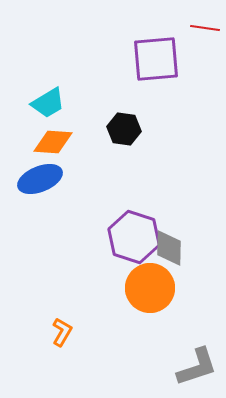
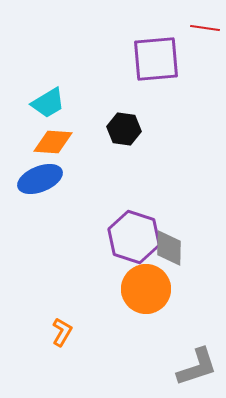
orange circle: moved 4 px left, 1 px down
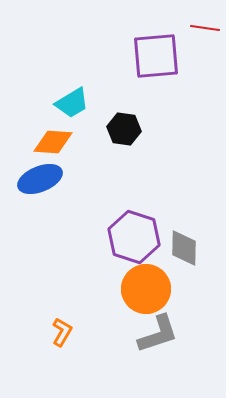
purple square: moved 3 px up
cyan trapezoid: moved 24 px right
gray diamond: moved 15 px right
gray L-shape: moved 39 px left, 33 px up
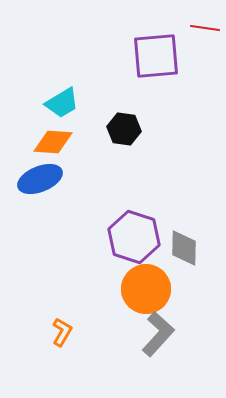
cyan trapezoid: moved 10 px left
gray L-shape: rotated 30 degrees counterclockwise
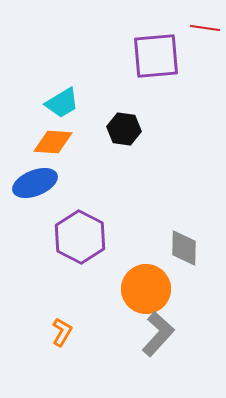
blue ellipse: moved 5 px left, 4 px down
purple hexagon: moved 54 px left; rotated 9 degrees clockwise
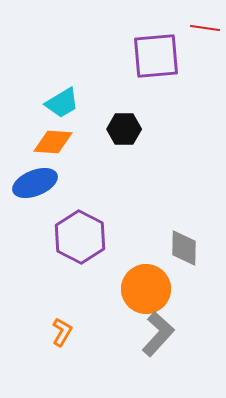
black hexagon: rotated 8 degrees counterclockwise
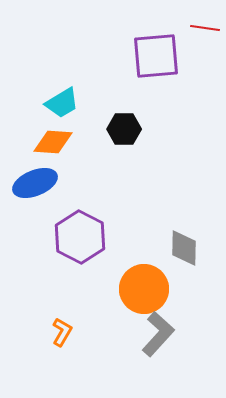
orange circle: moved 2 px left
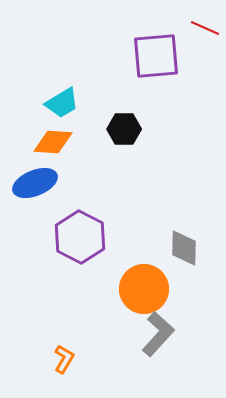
red line: rotated 16 degrees clockwise
orange L-shape: moved 2 px right, 27 px down
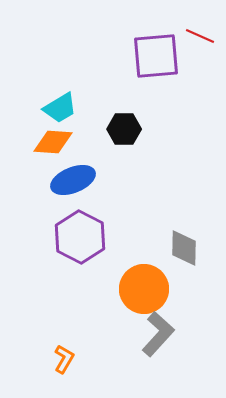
red line: moved 5 px left, 8 px down
cyan trapezoid: moved 2 px left, 5 px down
blue ellipse: moved 38 px right, 3 px up
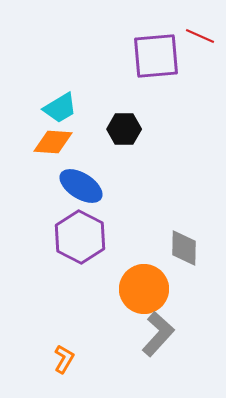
blue ellipse: moved 8 px right, 6 px down; rotated 54 degrees clockwise
